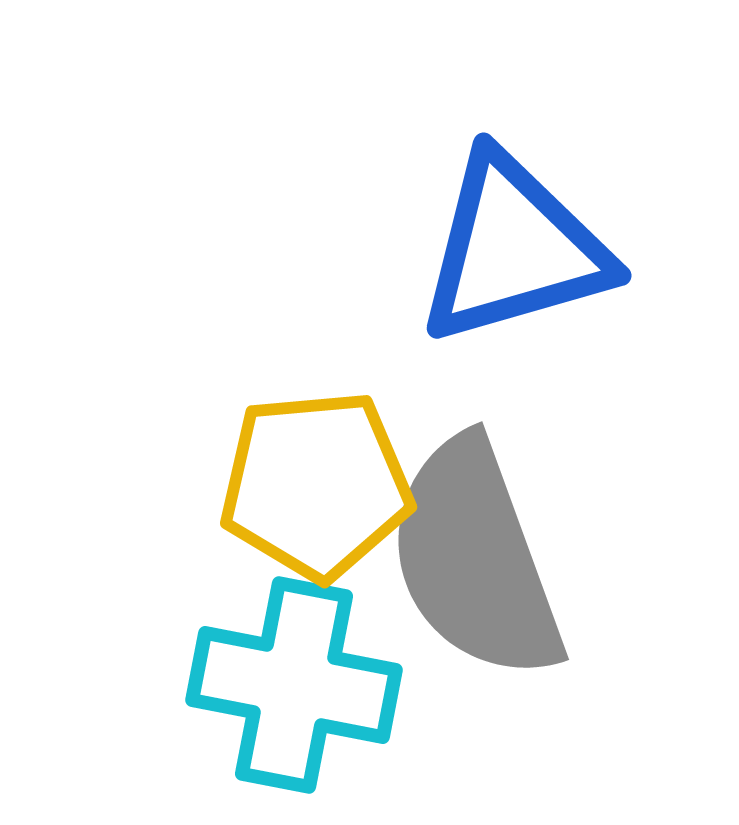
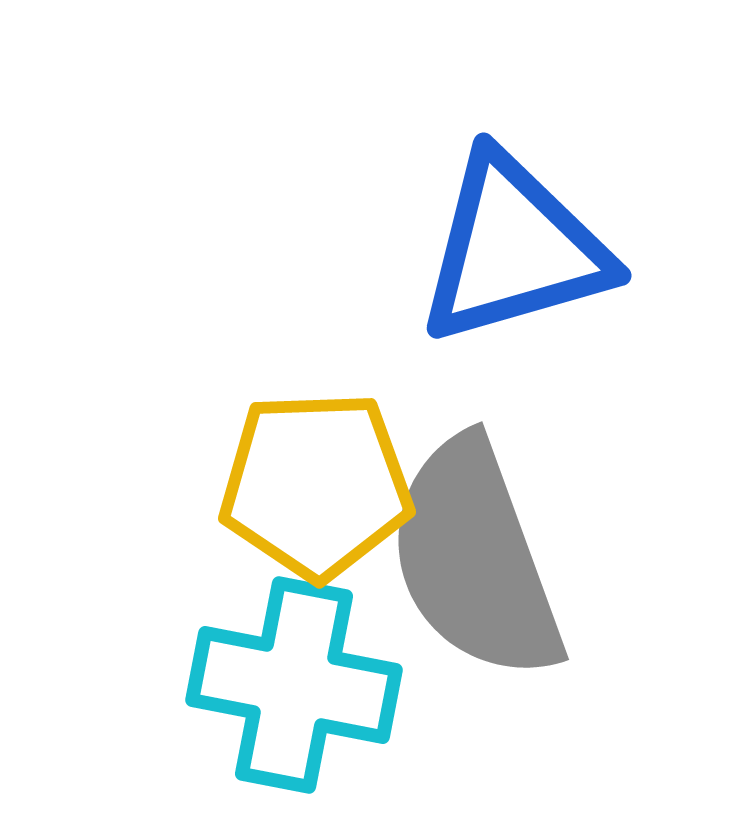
yellow pentagon: rotated 3 degrees clockwise
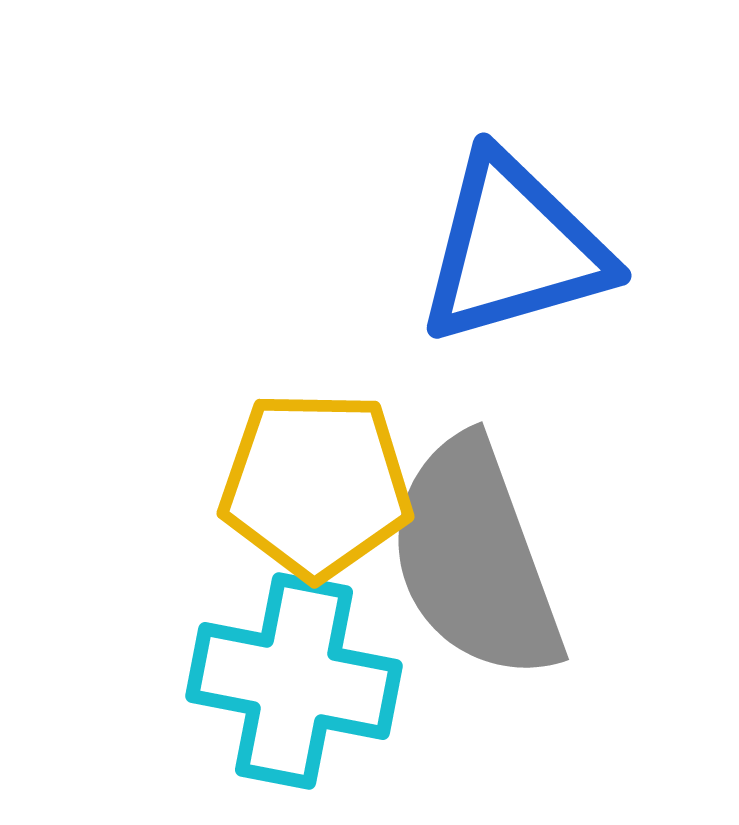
yellow pentagon: rotated 3 degrees clockwise
cyan cross: moved 4 px up
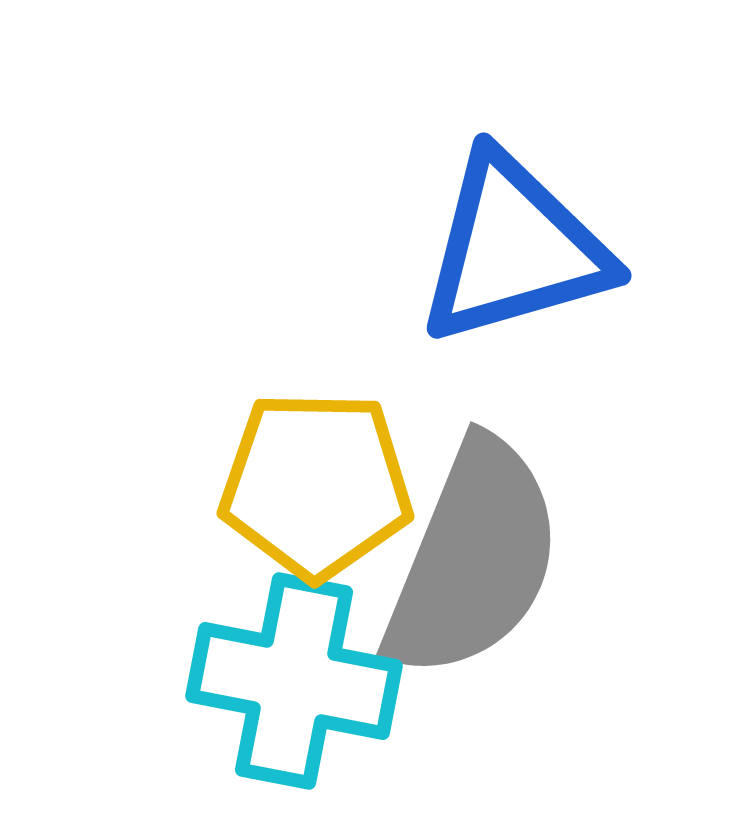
gray semicircle: moved 2 px left; rotated 138 degrees counterclockwise
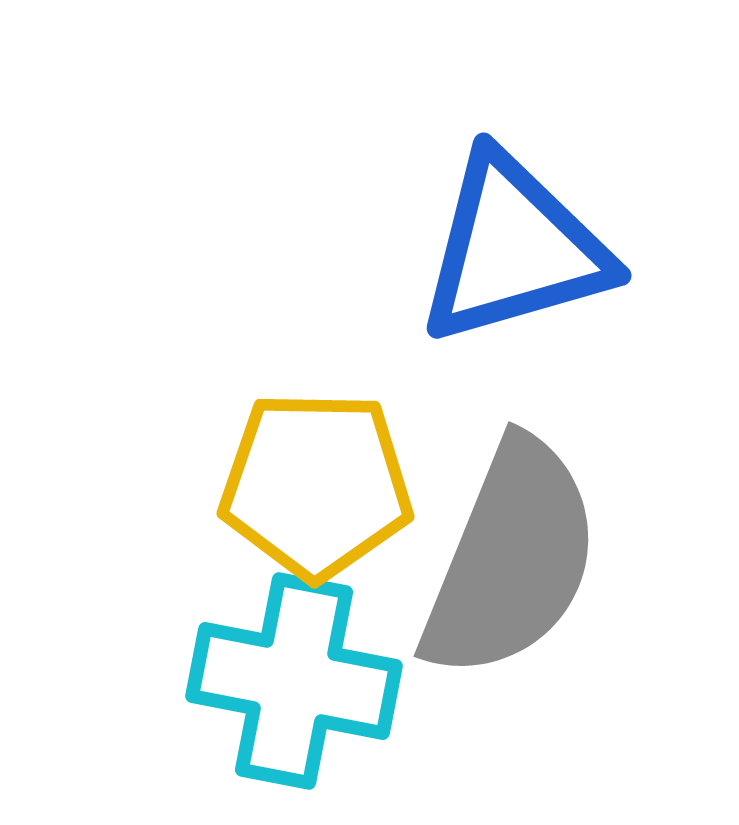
gray semicircle: moved 38 px right
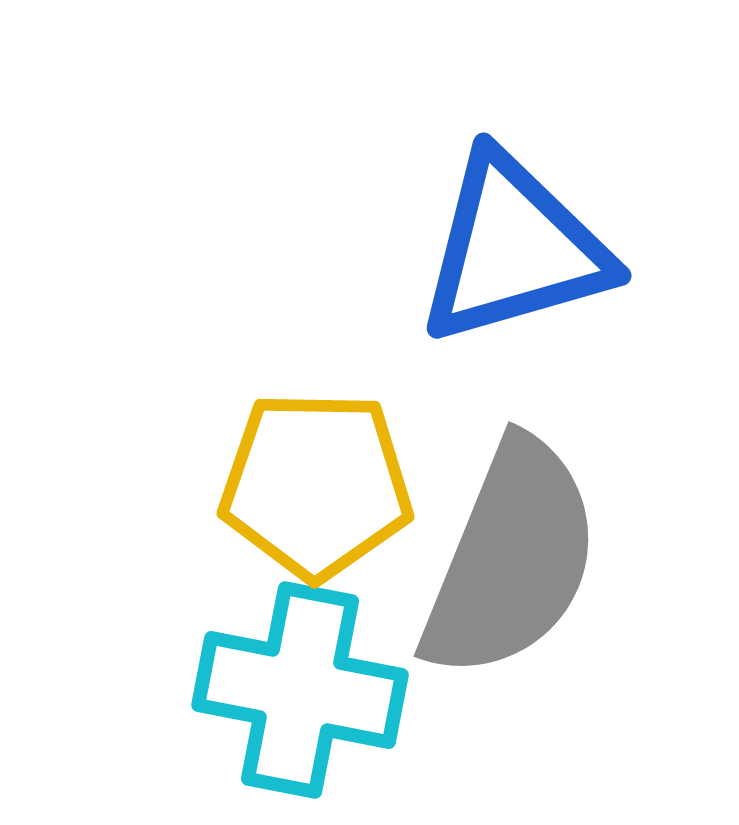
cyan cross: moved 6 px right, 9 px down
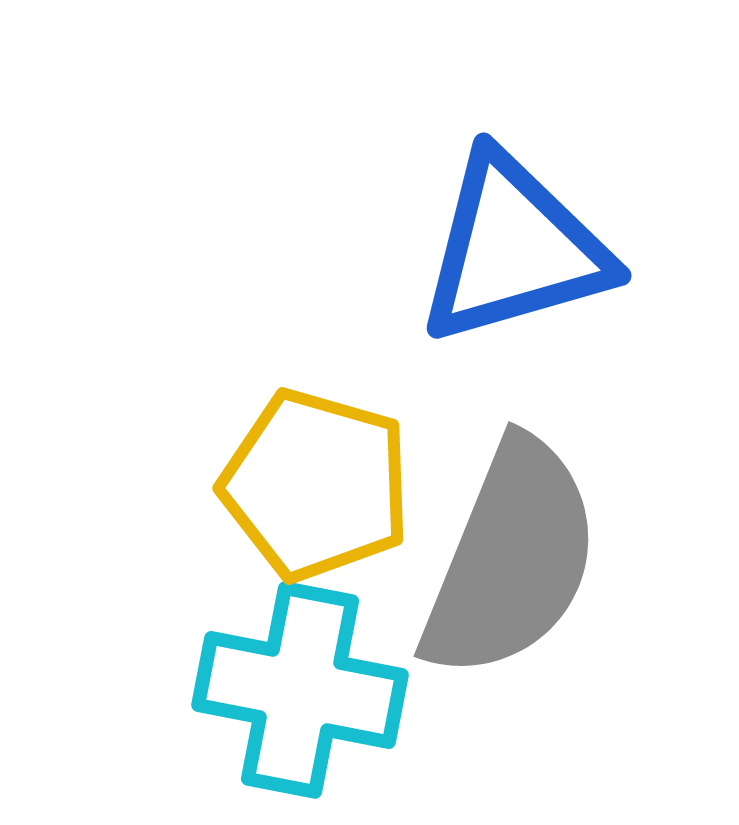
yellow pentagon: rotated 15 degrees clockwise
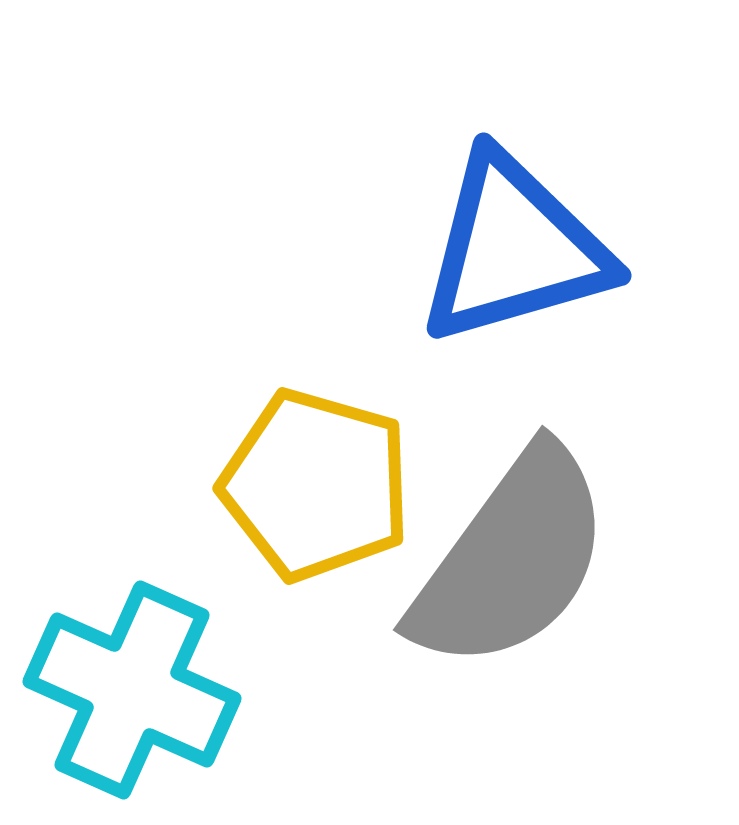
gray semicircle: rotated 14 degrees clockwise
cyan cross: moved 168 px left; rotated 13 degrees clockwise
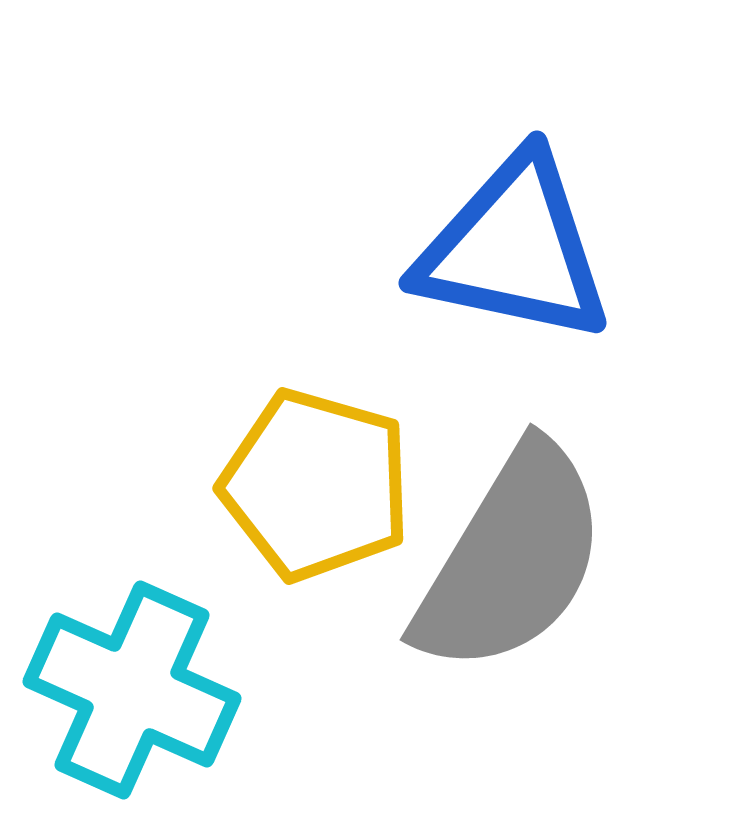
blue triangle: rotated 28 degrees clockwise
gray semicircle: rotated 5 degrees counterclockwise
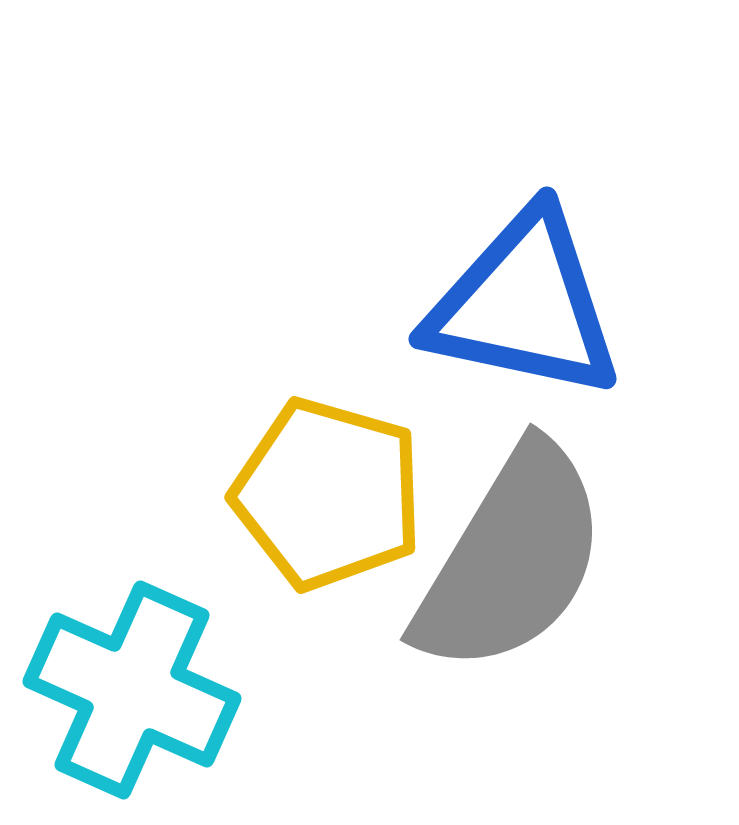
blue triangle: moved 10 px right, 56 px down
yellow pentagon: moved 12 px right, 9 px down
